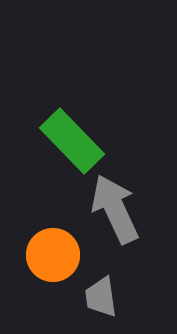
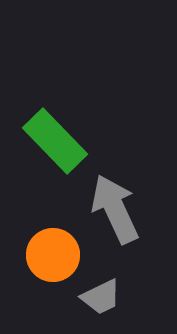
green rectangle: moved 17 px left
gray trapezoid: rotated 108 degrees counterclockwise
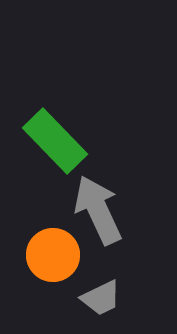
gray arrow: moved 17 px left, 1 px down
gray trapezoid: moved 1 px down
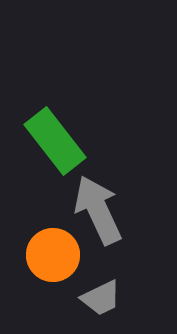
green rectangle: rotated 6 degrees clockwise
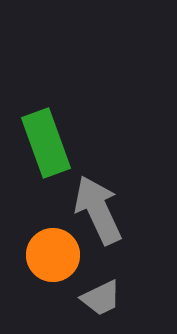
green rectangle: moved 9 px left, 2 px down; rotated 18 degrees clockwise
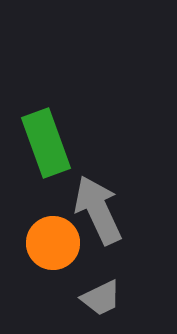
orange circle: moved 12 px up
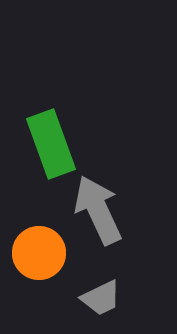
green rectangle: moved 5 px right, 1 px down
orange circle: moved 14 px left, 10 px down
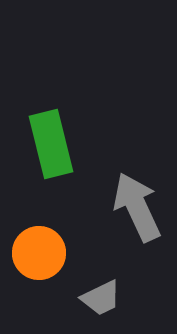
green rectangle: rotated 6 degrees clockwise
gray arrow: moved 39 px right, 3 px up
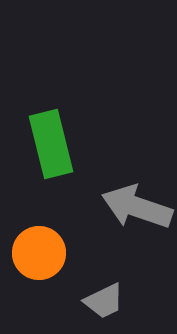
gray arrow: rotated 46 degrees counterclockwise
gray trapezoid: moved 3 px right, 3 px down
